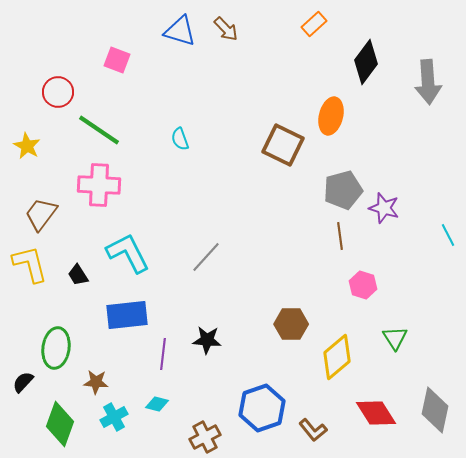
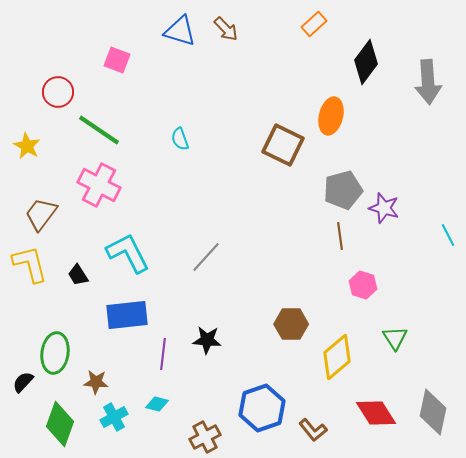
pink cross: rotated 24 degrees clockwise
green ellipse: moved 1 px left, 5 px down
gray diamond: moved 2 px left, 2 px down
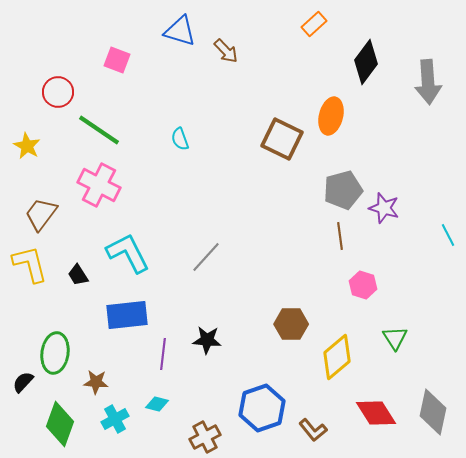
brown arrow: moved 22 px down
brown square: moved 1 px left, 6 px up
cyan cross: moved 1 px right, 2 px down
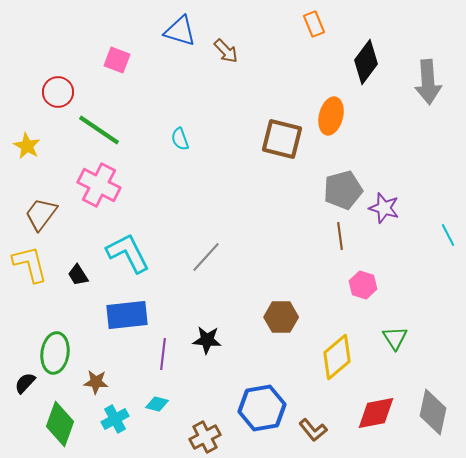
orange rectangle: rotated 70 degrees counterclockwise
brown square: rotated 12 degrees counterclockwise
brown hexagon: moved 10 px left, 7 px up
black semicircle: moved 2 px right, 1 px down
blue hexagon: rotated 9 degrees clockwise
red diamond: rotated 69 degrees counterclockwise
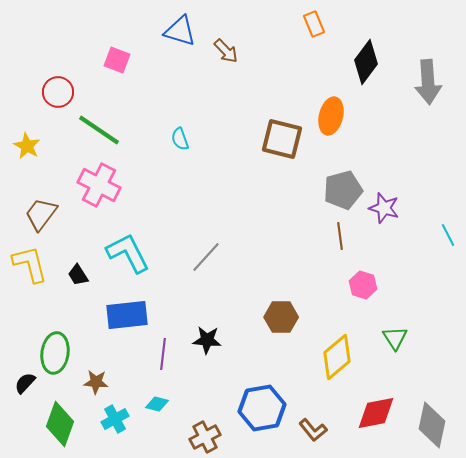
gray diamond: moved 1 px left, 13 px down
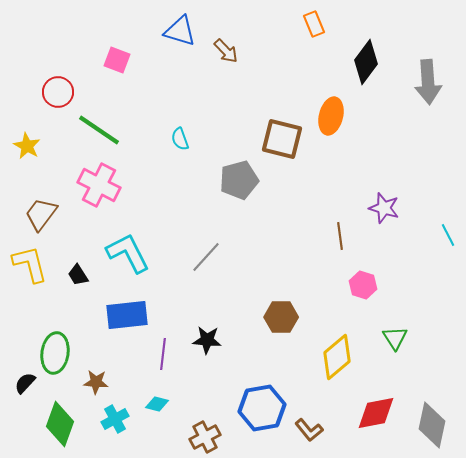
gray pentagon: moved 104 px left, 10 px up
brown L-shape: moved 4 px left
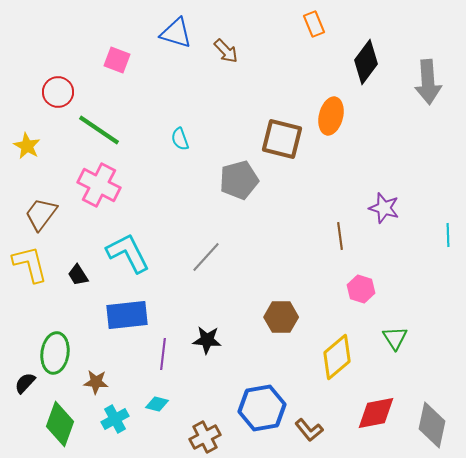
blue triangle: moved 4 px left, 2 px down
cyan line: rotated 25 degrees clockwise
pink hexagon: moved 2 px left, 4 px down
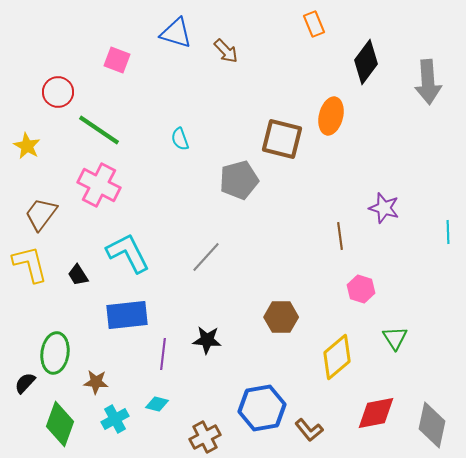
cyan line: moved 3 px up
